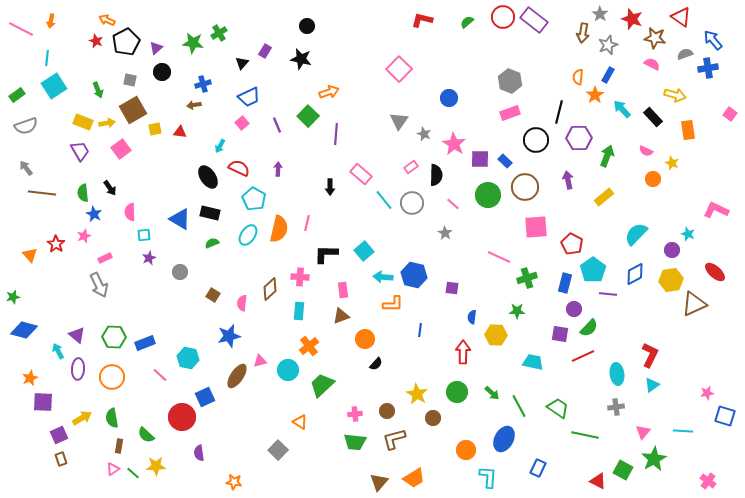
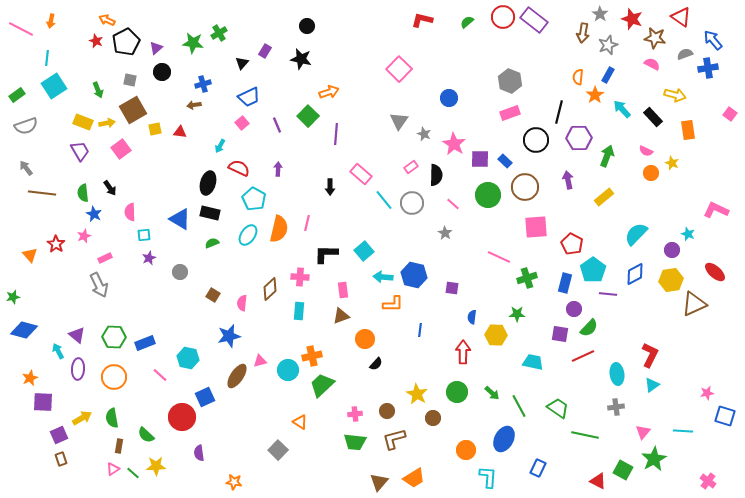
black ellipse at (208, 177): moved 6 px down; rotated 50 degrees clockwise
orange circle at (653, 179): moved 2 px left, 6 px up
green star at (517, 311): moved 3 px down
orange cross at (309, 346): moved 3 px right, 10 px down; rotated 24 degrees clockwise
orange circle at (112, 377): moved 2 px right
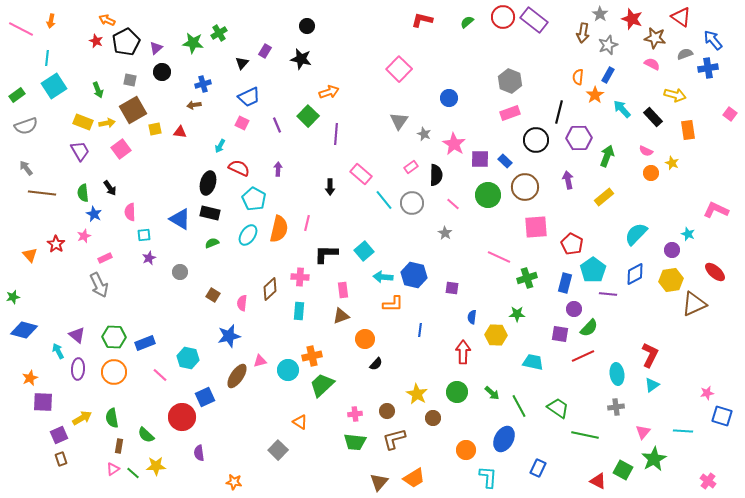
pink square at (242, 123): rotated 24 degrees counterclockwise
orange circle at (114, 377): moved 5 px up
blue square at (725, 416): moved 3 px left
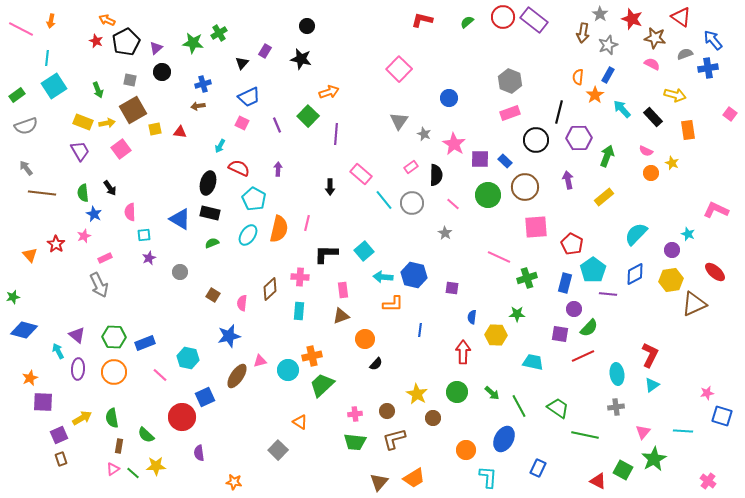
brown arrow at (194, 105): moved 4 px right, 1 px down
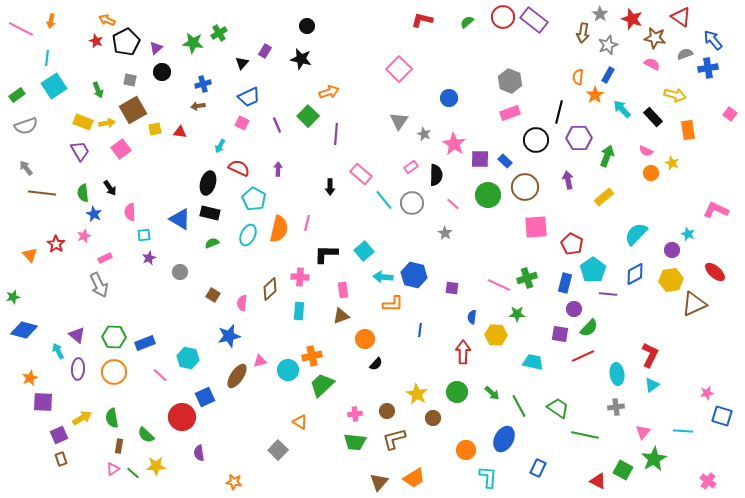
cyan ellipse at (248, 235): rotated 10 degrees counterclockwise
pink line at (499, 257): moved 28 px down
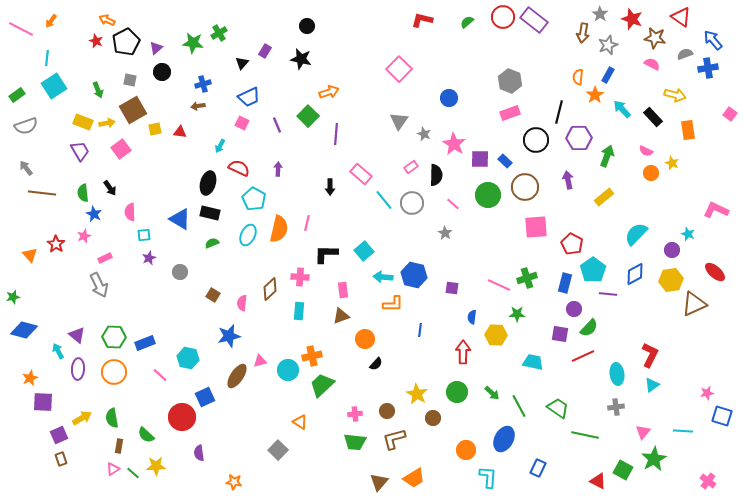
orange arrow at (51, 21): rotated 24 degrees clockwise
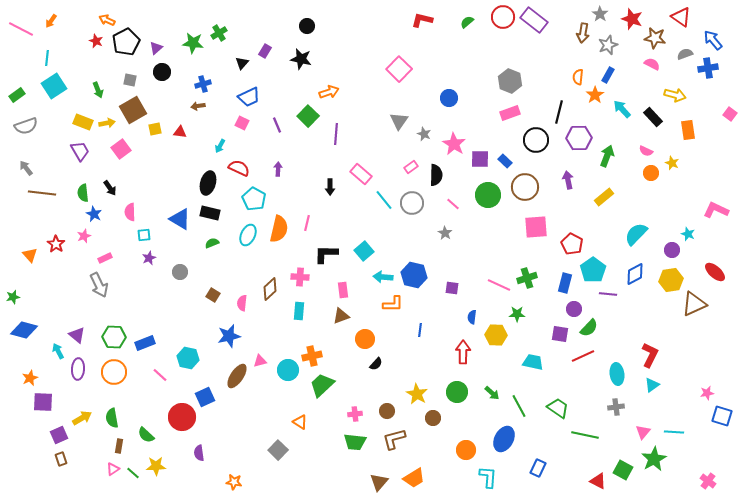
cyan line at (683, 431): moved 9 px left, 1 px down
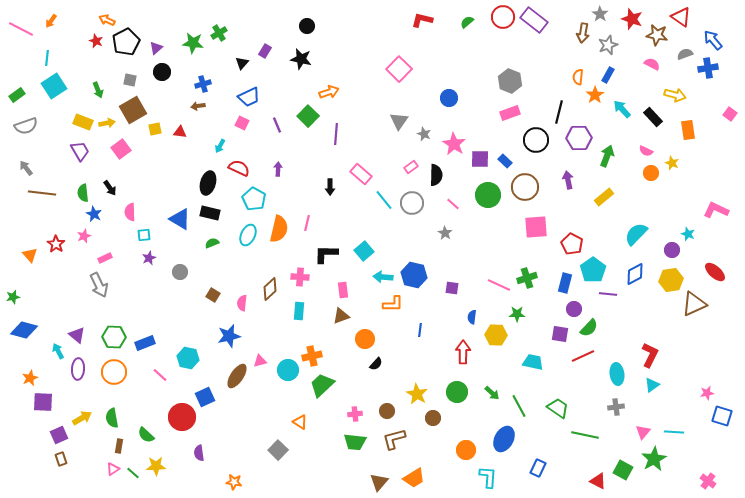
brown star at (655, 38): moved 2 px right, 3 px up
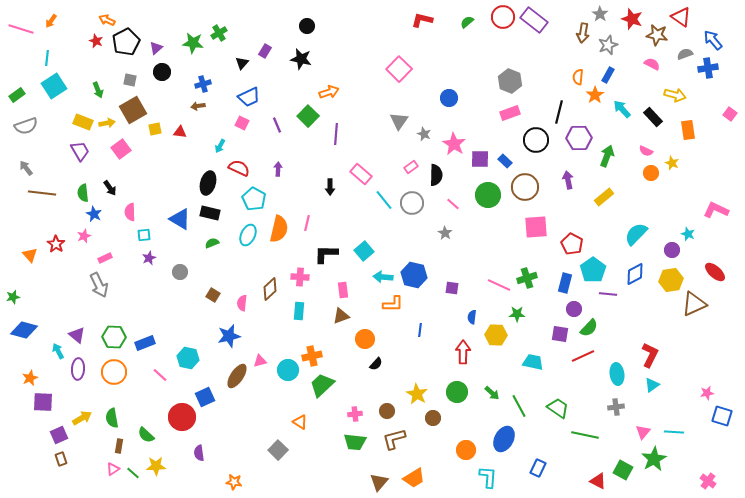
pink line at (21, 29): rotated 10 degrees counterclockwise
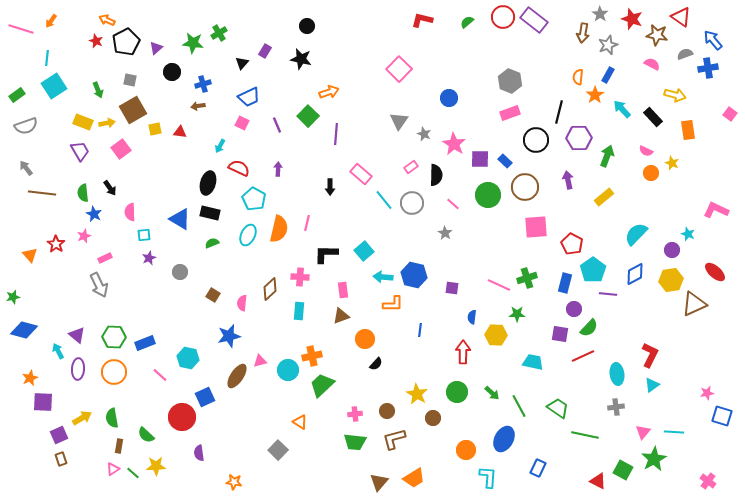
black circle at (162, 72): moved 10 px right
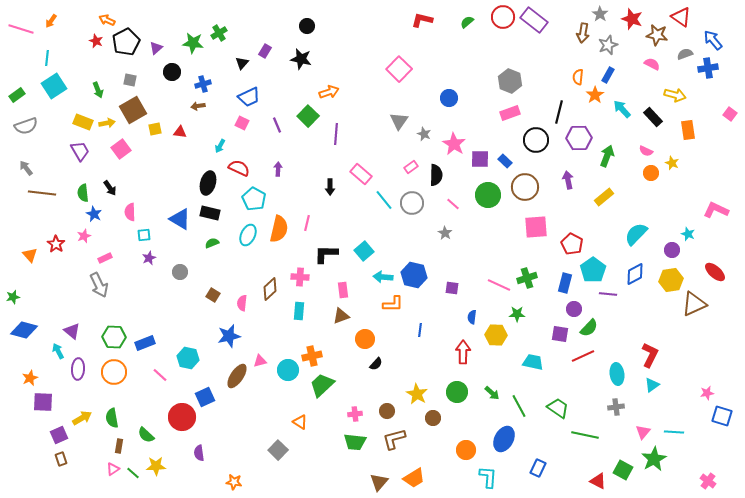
purple triangle at (77, 335): moved 5 px left, 4 px up
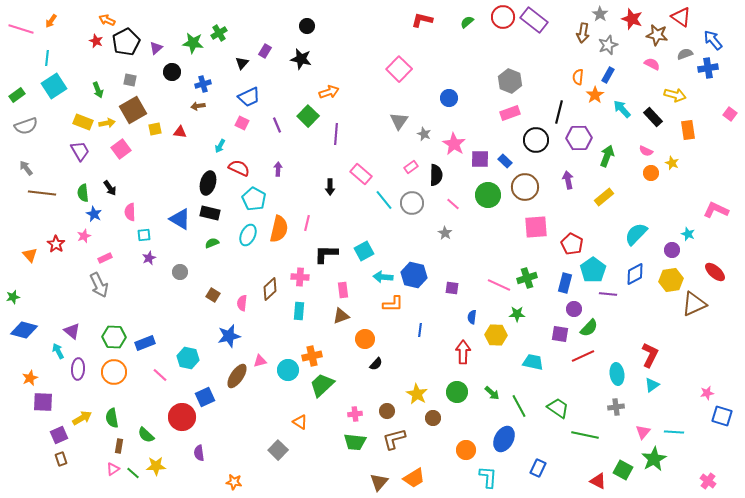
cyan square at (364, 251): rotated 12 degrees clockwise
